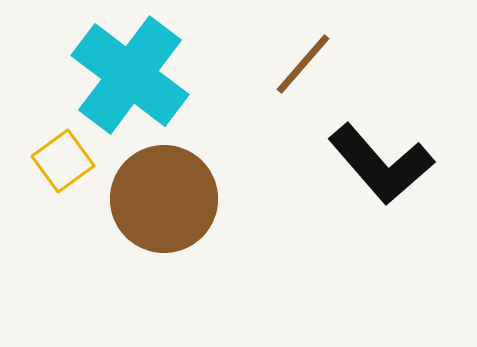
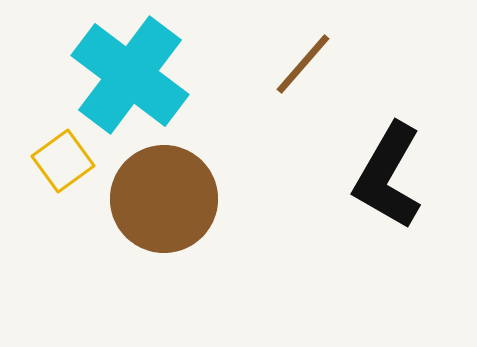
black L-shape: moved 7 px right, 12 px down; rotated 71 degrees clockwise
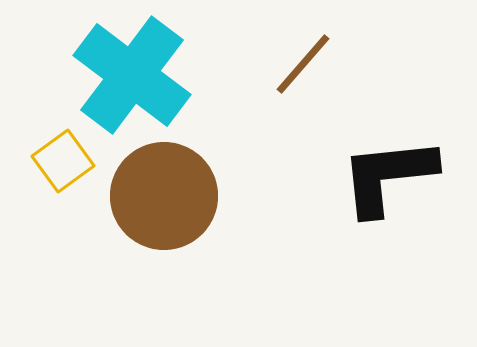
cyan cross: moved 2 px right
black L-shape: rotated 54 degrees clockwise
brown circle: moved 3 px up
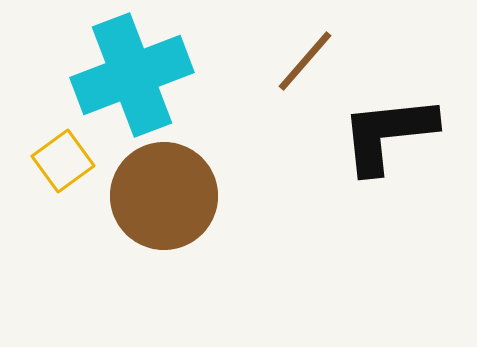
brown line: moved 2 px right, 3 px up
cyan cross: rotated 32 degrees clockwise
black L-shape: moved 42 px up
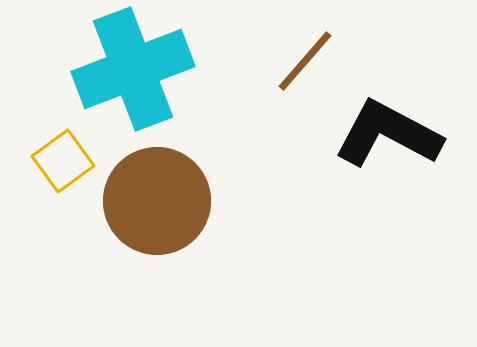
cyan cross: moved 1 px right, 6 px up
black L-shape: rotated 34 degrees clockwise
brown circle: moved 7 px left, 5 px down
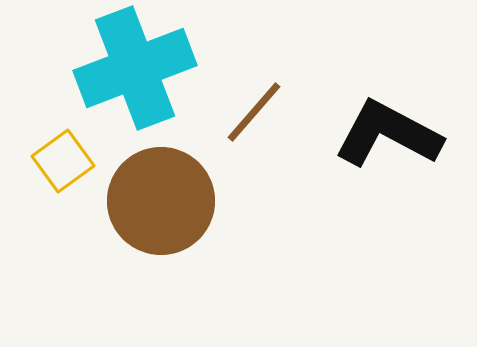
brown line: moved 51 px left, 51 px down
cyan cross: moved 2 px right, 1 px up
brown circle: moved 4 px right
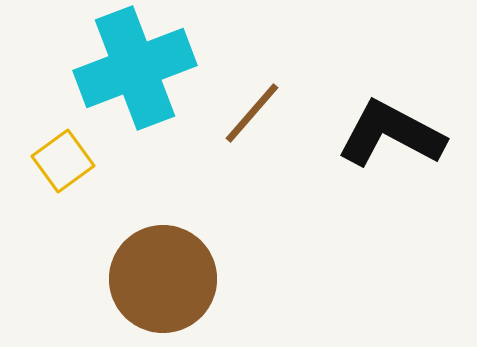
brown line: moved 2 px left, 1 px down
black L-shape: moved 3 px right
brown circle: moved 2 px right, 78 px down
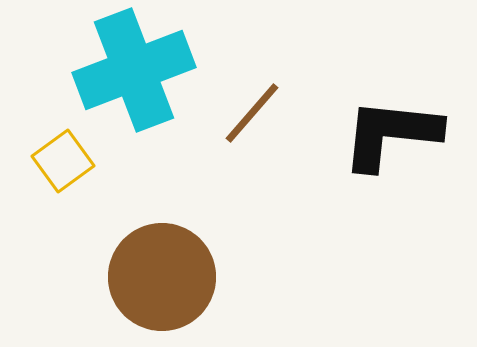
cyan cross: moved 1 px left, 2 px down
black L-shape: rotated 22 degrees counterclockwise
brown circle: moved 1 px left, 2 px up
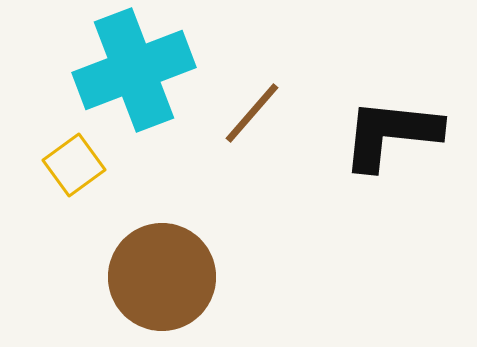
yellow square: moved 11 px right, 4 px down
